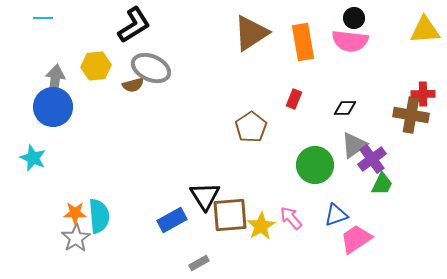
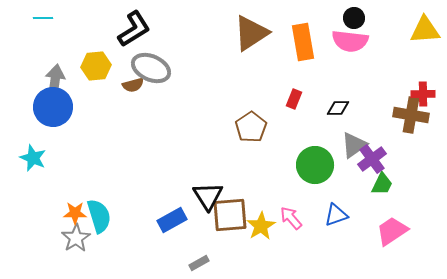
black L-shape: moved 4 px down
black diamond: moved 7 px left
black triangle: moved 3 px right
cyan semicircle: rotated 12 degrees counterclockwise
pink trapezoid: moved 36 px right, 8 px up
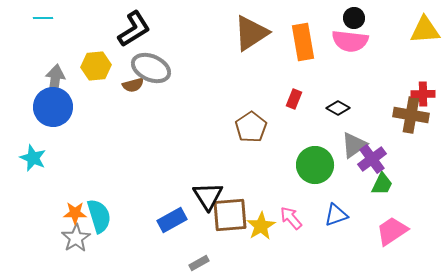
black diamond: rotated 30 degrees clockwise
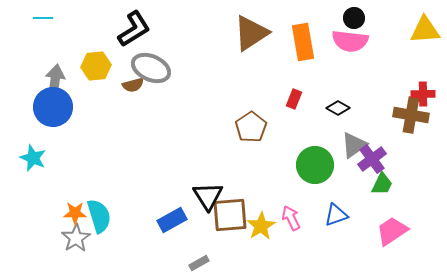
pink arrow: rotated 15 degrees clockwise
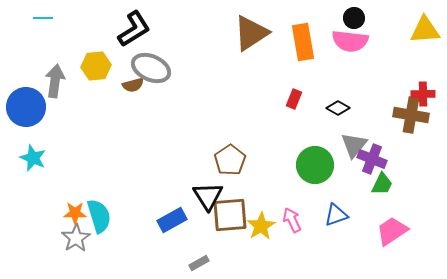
blue circle: moved 27 px left
brown pentagon: moved 21 px left, 33 px down
gray triangle: rotated 16 degrees counterclockwise
purple cross: rotated 32 degrees counterclockwise
pink arrow: moved 1 px right, 2 px down
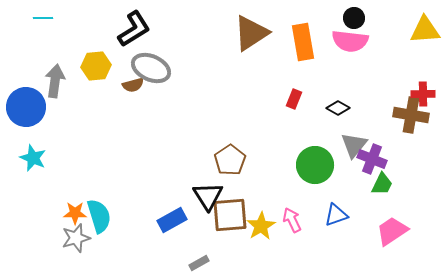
gray star: rotated 16 degrees clockwise
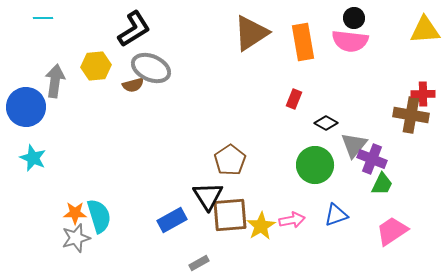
black diamond: moved 12 px left, 15 px down
pink arrow: rotated 105 degrees clockwise
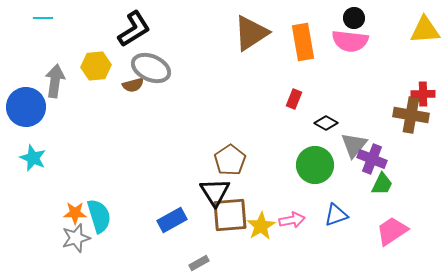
black triangle: moved 7 px right, 4 px up
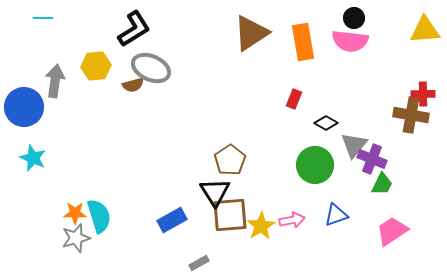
blue circle: moved 2 px left
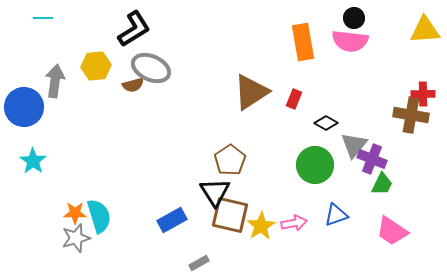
brown triangle: moved 59 px down
cyan star: moved 3 px down; rotated 12 degrees clockwise
brown square: rotated 18 degrees clockwise
pink arrow: moved 2 px right, 3 px down
pink trapezoid: rotated 112 degrees counterclockwise
